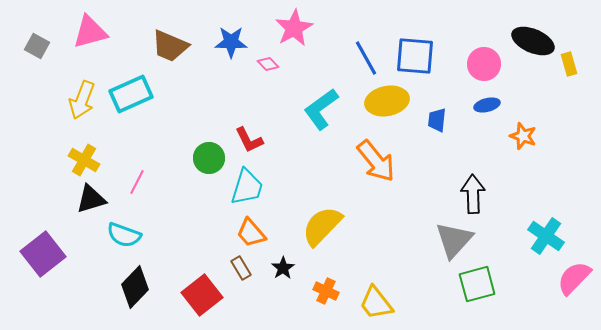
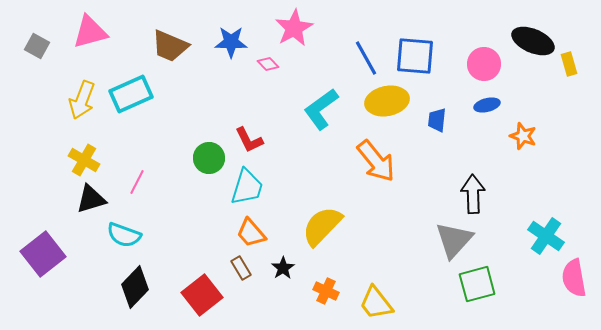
pink semicircle: rotated 54 degrees counterclockwise
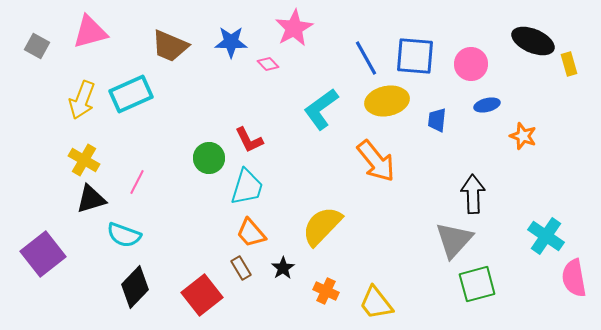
pink circle: moved 13 px left
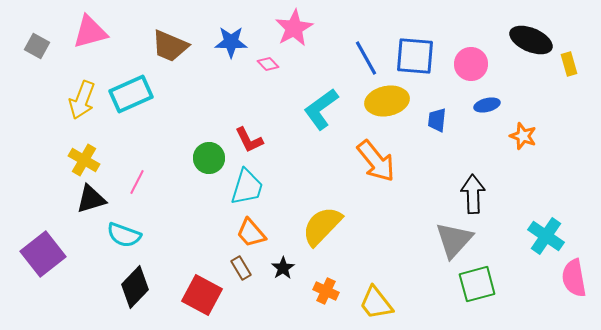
black ellipse: moved 2 px left, 1 px up
red square: rotated 24 degrees counterclockwise
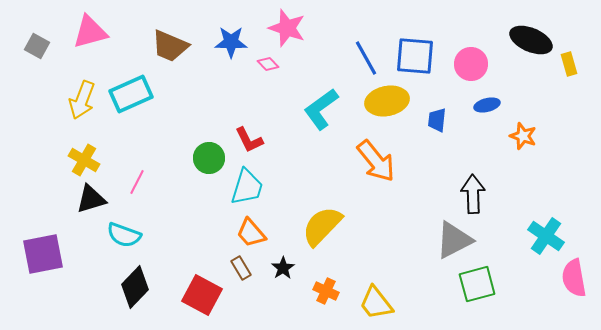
pink star: moved 7 px left; rotated 24 degrees counterclockwise
gray triangle: rotated 21 degrees clockwise
purple square: rotated 27 degrees clockwise
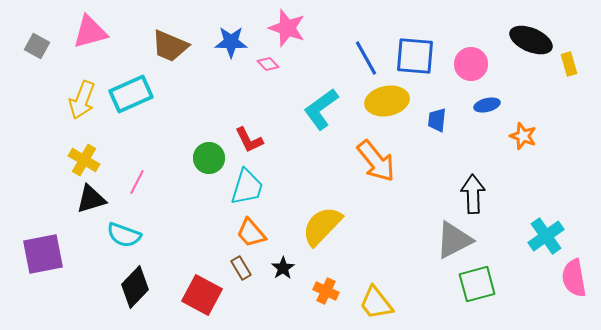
cyan cross: rotated 21 degrees clockwise
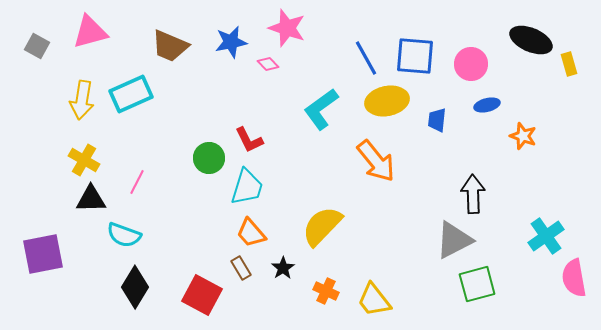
blue star: rotated 12 degrees counterclockwise
yellow arrow: rotated 12 degrees counterclockwise
black triangle: rotated 16 degrees clockwise
black diamond: rotated 12 degrees counterclockwise
yellow trapezoid: moved 2 px left, 3 px up
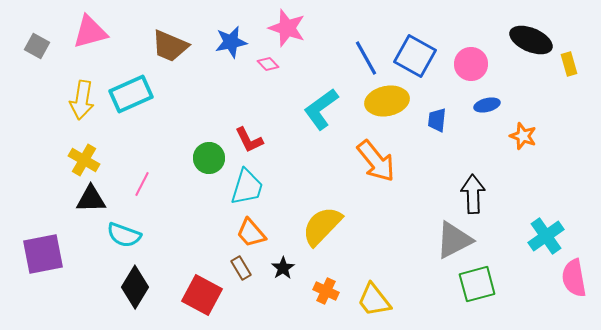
blue square: rotated 24 degrees clockwise
pink line: moved 5 px right, 2 px down
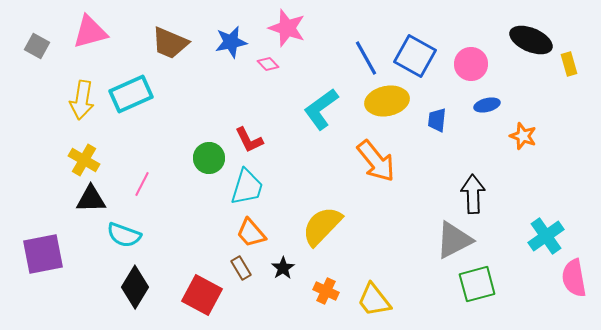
brown trapezoid: moved 3 px up
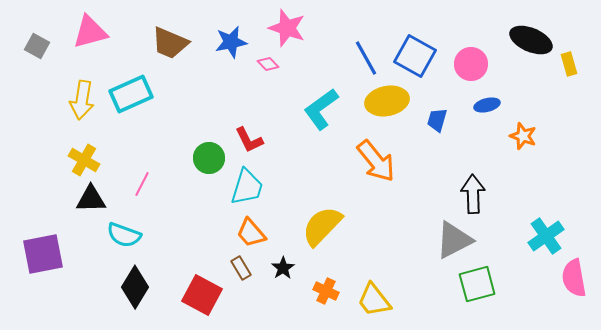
blue trapezoid: rotated 10 degrees clockwise
